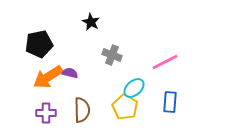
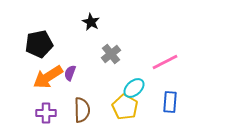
gray cross: moved 1 px left, 1 px up; rotated 30 degrees clockwise
purple semicircle: rotated 84 degrees counterclockwise
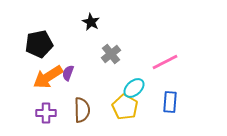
purple semicircle: moved 2 px left
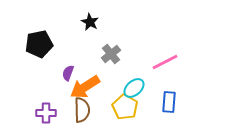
black star: moved 1 px left
orange arrow: moved 37 px right, 10 px down
blue rectangle: moved 1 px left
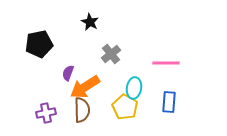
pink line: moved 1 px right, 1 px down; rotated 28 degrees clockwise
cyan ellipse: rotated 40 degrees counterclockwise
purple cross: rotated 12 degrees counterclockwise
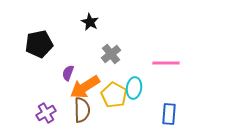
blue rectangle: moved 12 px down
yellow pentagon: moved 11 px left, 12 px up
purple cross: rotated 18 degrees counterclockwise
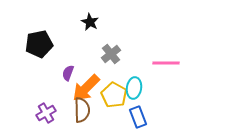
orange arrow: moved 1 px right, 1 px down; rotated 12 degrees counterclockwise
blue rectangle: moved 31 px left, 3 px down; rotated 25 degrees counterclockwise
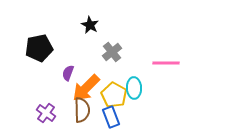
black star: moved 3 px down
black pentagon: moved 4 px down
gray cross: moved 1 px right, 2 px up
cyan ellipse: rotated 10 degrees counterclockwise
purple cross: rotated 24 degrees counterclockwise
blue rectangle: moved 27 px left
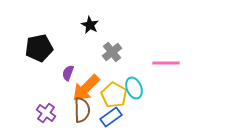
cyan ellipse: rotated 20 degrees counterclockwise
blue rectangle: rotated 75 degrees clockwise
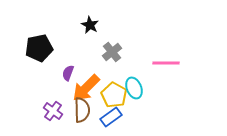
purple cross: moved 7 px right, 2 px up
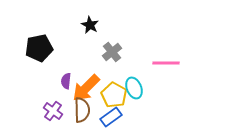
purple semicircle: moved 2 px left, 8 px down; rotated 14 degrees counterclockwise
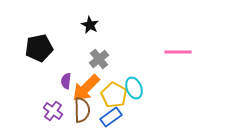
gray cross: moved 13 px left, 7 px down
pink line: moved 12 px right, 11 px up
